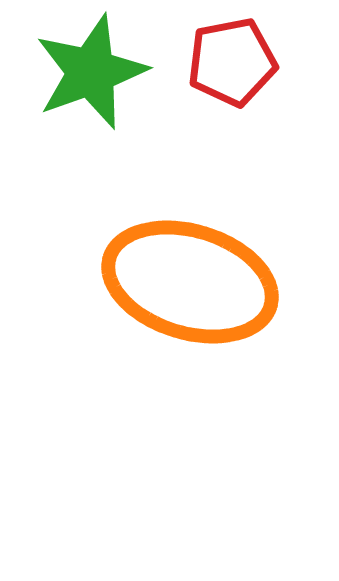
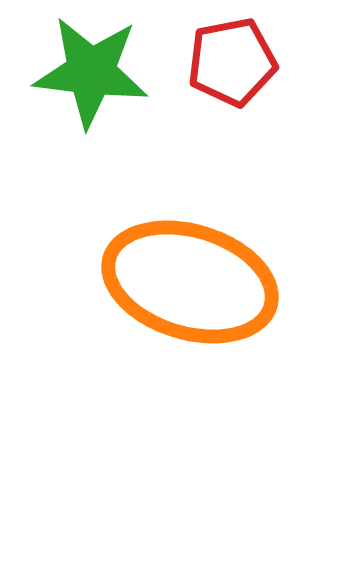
green star: rotated 27 degrees clockwise
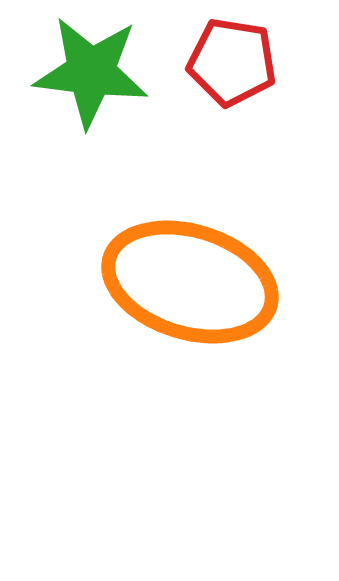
red pentagon: rotated 20 degrees clockwise
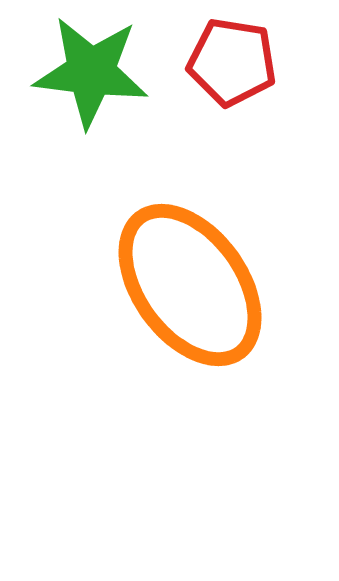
orange ellipse: moved 3 px down; rotated 37 degrees clockwise
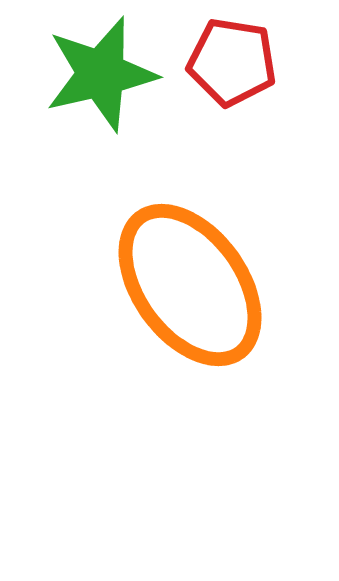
green star: moved 10 px right, 2 px down; rotated 20 degrees counterclockwise
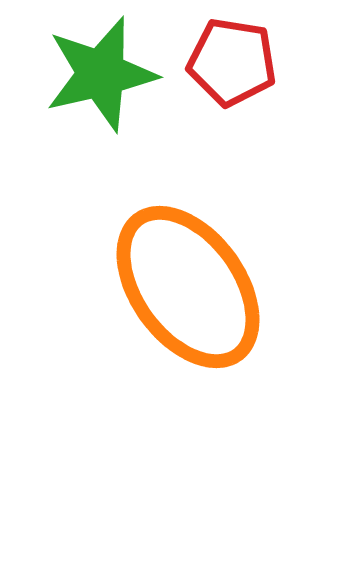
orange ellipse: moved 2 px left, 2 px down
